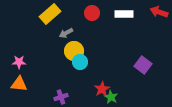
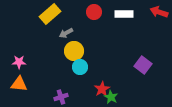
red circle: moved 2 px right, 1 px up
cyan circle: moved 5 px down
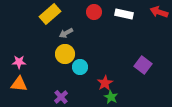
white rectangle: rotated 12 degrees clockwise
yellow circle: moved 9 px left, 3 px down
red star: moved 3 px right, 6 px up
purple cross: rotated 24 degrees counterclockwise
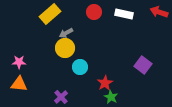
yellow circle: moved 6 px up
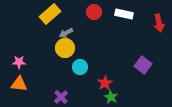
red arrow: moved 11 px down; rotated 120 degrees counterclockwise
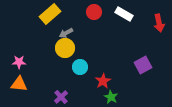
white rectangle: rotated 18 degrees clockwise
purple square: rotated 24 degrees clockwise
red star: moved 2 px left, 2 px up
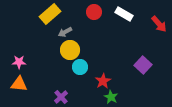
red arrow: moved 1 px down; rotated 30 degrees counterclockwise
gray arrow: moved 1 px left, 1 px up
yellow circle: moved 5 px right, 2 px down
purple square: rotated 18 degrees counterclockwise
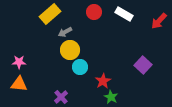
red arrow: moved 3 px up; rotated 84 degrees clockwise
